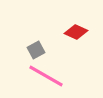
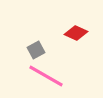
red diamond: moved 1 px down
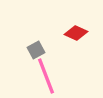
pink line: rotated 39 degrees clockwise
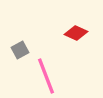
gray square: moved 16 px left
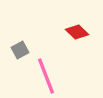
red diamond: moved 1 px right, 1 px up; rotated 20 degrees clockwise
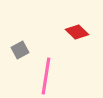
pink line: rotated 30 degrees clockwise
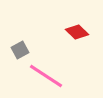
pink line: rotated 66 degrees counterclockwise
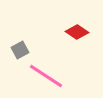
red diamond: rotated 10 degrees counterclockwise
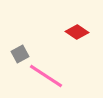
gray square: moved 4 px down
